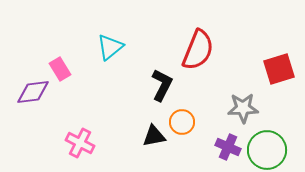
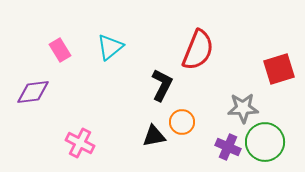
pink rectangle: moved 19 px up
green circle: moved 2 px left, 8 px up
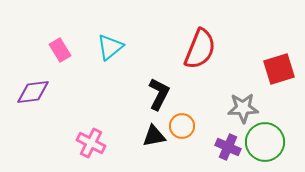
red semicircle: moved 2 px right, 1 px up
black L-shape: moved 3 px left, 9 px down
orange circle: moved 4 px down
pink cross: moved 11 px right
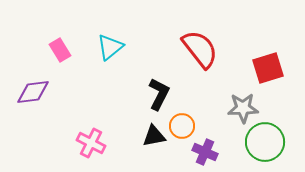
red semicircle: rotated 60 degrees counterclockwise
red square: moved 11 px left, 1 px up
purple cross: moved 23 px left, 5 px down
